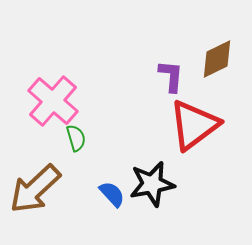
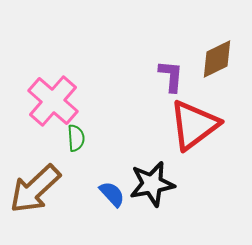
green semicircle: rotated 12 degrees clockwise
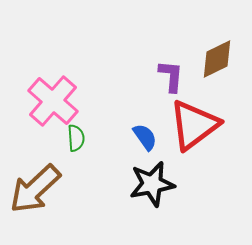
blue semicircle: moved 33 px right, 57 px up; rotated 8 degrees clockwise
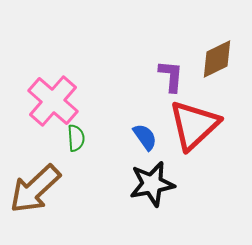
red triangle: rotated 6 degrees counterclockwise
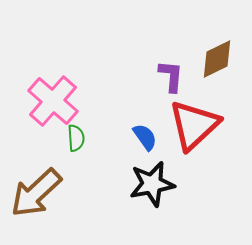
brown arrow: moved 1 px right, 4 px down
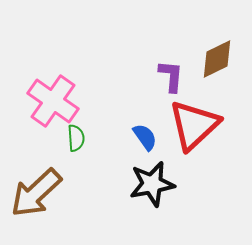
pink cross: rotated 6 degrees counterclockwise
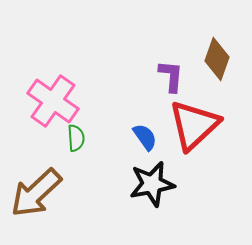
brown diamond: rotated 45 degrees counterclockwise
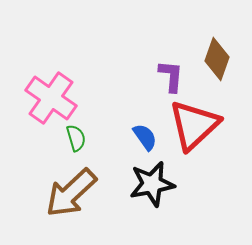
pink cross: moved 2 px left, 3 px up
green semicircle: rotated 12 degrees counterclockwise
brown arrow: moved 35 px right
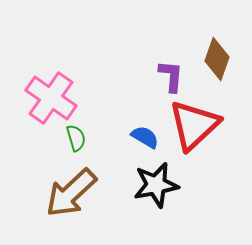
blue semicircle: rotated 24 degrees counterclockwise
black star: moved 4 px right, 1 px down
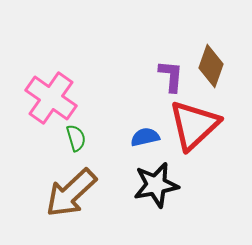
brown diamond: moved 6 px left, 7 px down
blue semicircle: rotated 44 degrees counterclockwise
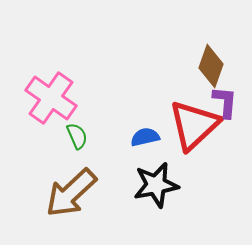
purple L-shape: moved 54 px right, 26 px down
green semicircle: moved 1 px right, 2 px up; rotated 8 degrees counterclockwise
